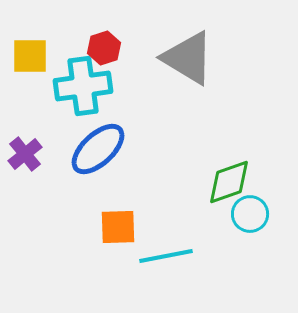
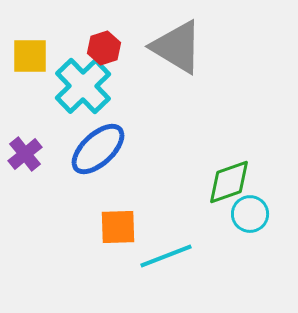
gray triangle: moved 11 px left, 11 px up
cyan cross: rotated 36 degrees counterclockwise
cyan line: rotated 10 degrees counterclockwise
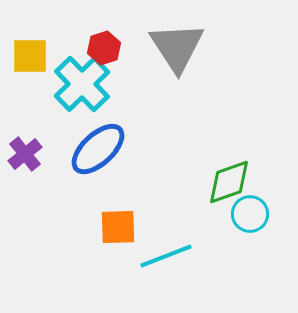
gray triangle: rotated 26 degrees clockwise
cyan cross: moved 1 px left, 2 px up
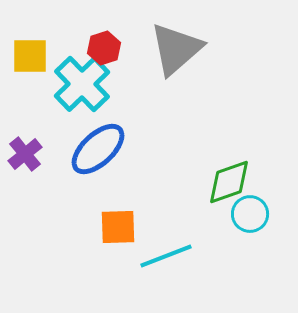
gray triangle: moved 1 px left, 2 px down; rotated 22 degrees clockwise
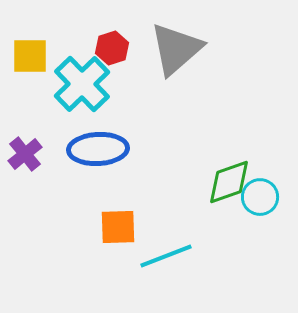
red hexagon: moved 8 px right
blue ellipse: rotated 40 degrees clockwise
cyan circle: moved 10 px right, 17 px up
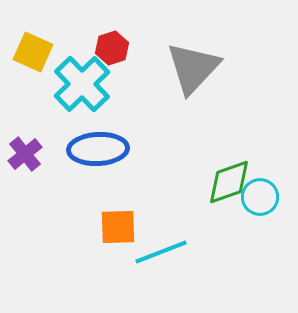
gray triangle: moved 17 px right, 19 px down; rotated 6 degrees counterclockwise
yellow square: moved 3 px right, 4 px up; rotated 24 degrees clockwise
cyan line: moved 5 px left, 4 px up
